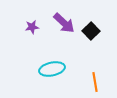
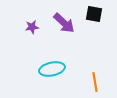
black square: moved 3 px right, 17 px up; rotated 36 degrees counterclockwise
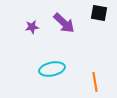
black square: moved 5 px right, 1 px up
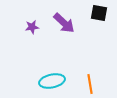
cyan ellipse: moved 12 px down
orange line: moved 5 px left, 2 px down
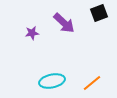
black square: rotated 30 degrees counterclockwise
purple star: moved 6 px down
orange line: moved 2 px right, 1 px up; rotated 60 degrees clockwise
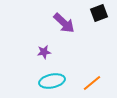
purple star: moved 12 px right, 19 px down
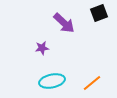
purple star: moved 2 px left, 4 px up
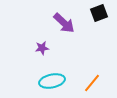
orange line: rotated 12 degrees counterclockwise
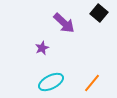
black square: rotated 30 degrees counterclockwise
purple star: rotated 16 degrees counterclockwise
cyan ellipse: moved 1 px left, 1 px down; rotated 15 degrees counterclockwise
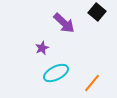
black square: moved 2 px left, 1 px up
cyan ellipse: moved 5 px right, 9 px up
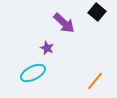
purple star: moved 5 px right; rotated 24 degrees counterclockwise
cyan ellipse: moved 23 px left
orange line: moved 3 px right, 2 px up
